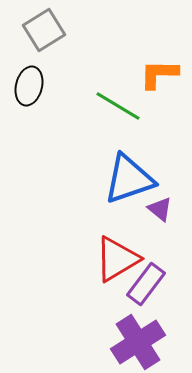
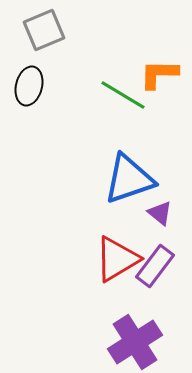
gray square: rotated 9 degrees clockwise
green line: moved 5 px right, 11 px up
purple triangle: moved 4 px down
purple rectangle: moved 9 px right, 18 px up
purple cross: moved 3 px left
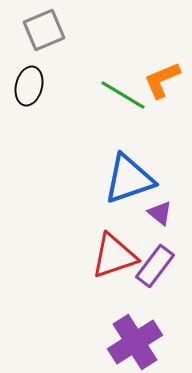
orange L-shape: moved 3 px right, 6 px down; rotated 24 degrees counterclockwise
red triangle: moved 3 px left, 3 px up; rotated 12 degrees clockwise
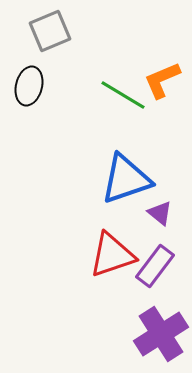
gray square: moved 6 px right, 1 px down
blue triangle: moved 3 px left
red triangle: moved 2 px left, 1 px up
purple cross: moved 26 px right, 8 px up
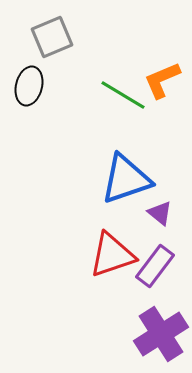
gray square: moved 2 px right, 6 px down
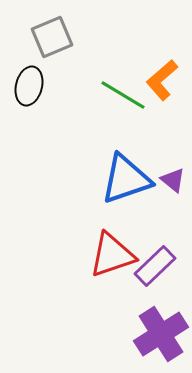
orange L-shape: rotated 18 degrees counterclockwise
purple triangle: moved 13 px right, 33 px up
purple rectangle: rotated 9 degrees clockwise
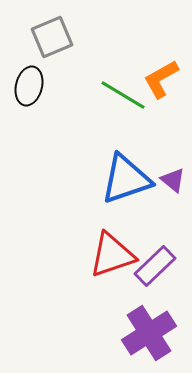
orange L-shape: moved 1 px left, 1 px up; rotated 12 degrees clockwise
purple cross: moved 12 px left, 1 px up
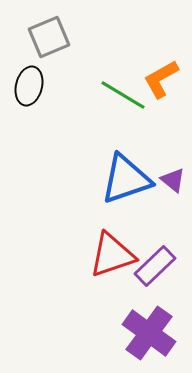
gray square: moved 3 px left
purple cross: rotated 22 degrees counterclockwise
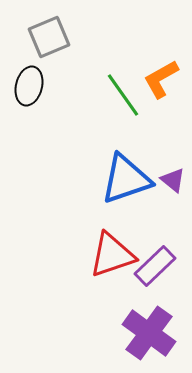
green line: rotated 24 degrees clockwise
